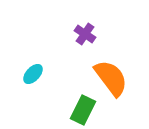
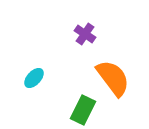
cyan ellipse: moved 1 px right, 4 px down
orange semicircle: moved 2 px right
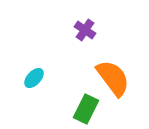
purple cross: moved 4 px up
green rectangle: moved 3 px right, 1 px up
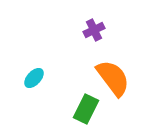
purple cross: moved 9 px right; rotated 30 degrees clockwise
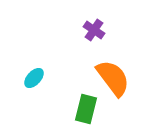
purple cross: rotated 30 degrees counterclockwise
green rectangle: rotated 12 degrees counterclockwise
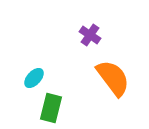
purple cross: moved 4 px left, 5 px down
green rectangle: moved 35 px left, 1 px up
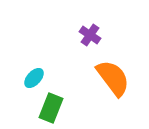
green rectangle: rotated 8 degrees clockwise
